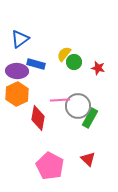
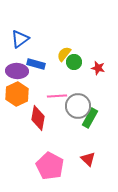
pink line: moved 3 px left, 4 px up
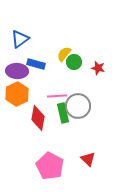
green rectangle: moved 27 px left, 5 px up; rotated 42 degrees counterclockwise
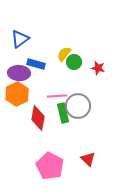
purple ellipse: moved 2 px right, 2 px down
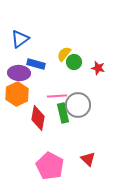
gray circle: moved 1 px up
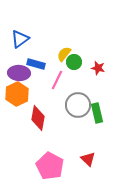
pink line: moved 16 px up; rotated 60 degrees counterclockwise
green rectangle: moved 34 px right
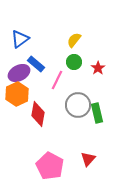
yellow semicircle: moved 10 px right, 14 px up
blue rectangle: rotated 24 degrees clockwise
red star: rotated 24 degrees clockwise
purple ellipse: rotated 30 degrees counterclockwise
red diamond: moved 4 px up
red triangle: rotated 28 degrees clockwise
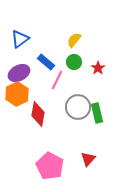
blue rectangle: moved 10 px right, 2 px up
gray circle: moved 2 px down
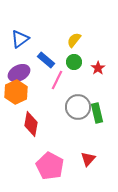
blue rectangle: moved 2 px up
orange hexagon: moved 1 px left, 2 px up
red diamond: moved 7 px left, 10 px down
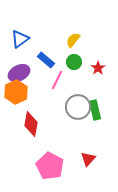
yellow semicircle: moved 1 px left
green rectangle: moved 2 px left, 3 px up
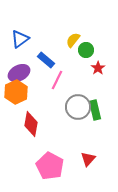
green circle: moved 12 px right, 12 px up
